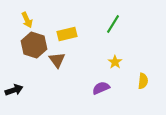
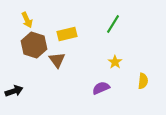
black arrow: moved 1 px down
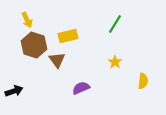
green line: moved 2 px right
yellow rectangle: moved 1 px right, 2 px down
purple semicircle: moved 20 px left
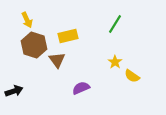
yellow semicircle: moved 11 px left, 5 px up; rotated 119 degrees clockwise
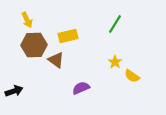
brown hexagon: rotated 20 degrees counterclockwise
brown triangle: moved 1 px left; rotated 18 degrees counterclockwise
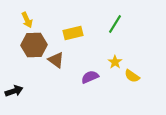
yellow rectangle: moved 5 px right, 3 px up
purple semicircle: moved 9 px right, 11 px up
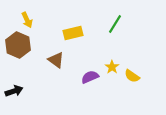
brown hexagon: moved 16 px left; rotated 25 degrees clockwise
yellow star: moved 3 px left, 5 px down
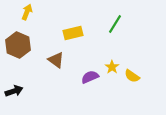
yellow arrow: moved 8 px up; rotated 133 degrees counterclockwise
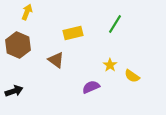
yellow star: moved 2 px left, 2 px up
purple semicircle: moved 1 px right, 10 px down
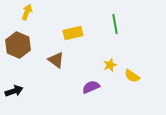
green line: rotated 42 degrees counterclockwise
yellow star: rotated 16 degrees clockwise
